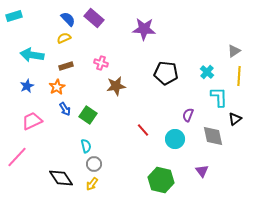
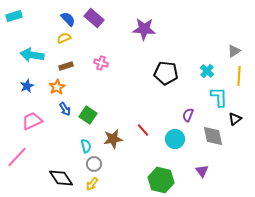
cyan cross: moved 1 px up
brown star: moved 3 px left, 53 px down
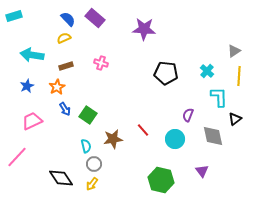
purple rectangle: moved 1 px right
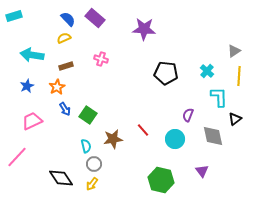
pink cross: moved 4 px up
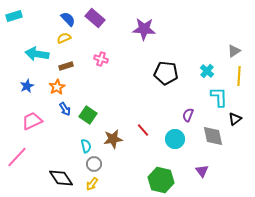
cyan arrow: moved 5 px right, 1 px up
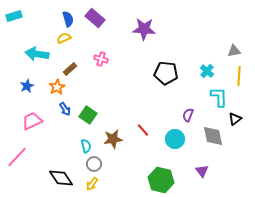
blue semicircle: rotated 28 degrees clockwise
gray triangle: rotated 24 degrees clockwise
brown rectangle: moved 4 px right, 3 px down; rotated 24 degrees counterclockwise
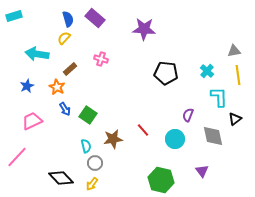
yellow semicircle: rotated 24 degrees counterclockwise
yellow line: moved 1 px left, 1 px up; rotated 12 degrees counterclockwise
orange star: rotated 14 degrees counterclockwise
gray circle: moved 1 px right, 1 px up
black diamond: rotated 10 degrees counterclockwise
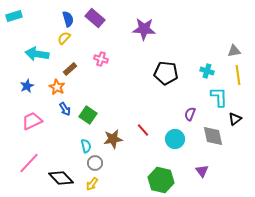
cyan cross: rotated 24 degrees counterclockwise
purple semicircle: moved 2 px right, 1 px up
pink line: moved 12 px right, 6 px down
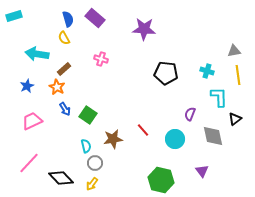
yellow semicircle: rotated 72 degrees counterclockwise
brown rectangle: moved 6 px left
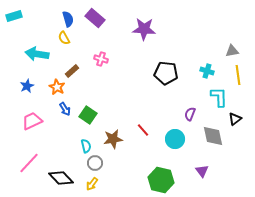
gray triangle: moved 2 px left
brown rectangle: moved 8 px right, 2 px down
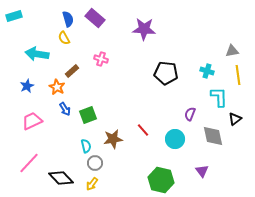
green square: rotated 36 degrees clockwise
